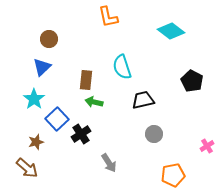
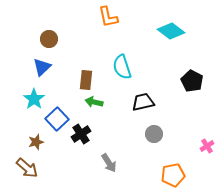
black trapezoid: moved 2 px down
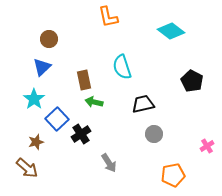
brown rectangle: moved 2 px left; rotated 18 degrees counterclockwise
black trapezoid: moved 2 px down
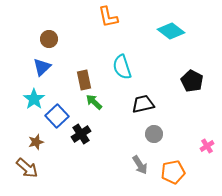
green arrow: rotated 30 degrees clockwise
blue square: moved 3 px up
gray arrow: moved 31 px right, 2 px down
orange pentagon: moved 3 px up
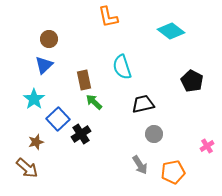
blue triangle: moved 2 px right, 2 px up
blue square: moved 1 px right, 3 px down
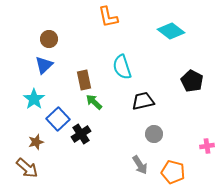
black trapezoid: moved 3 px up
pink cross: rotated 24 degrees clockwise
orange pentagon: rotated 25 degrees clockwise
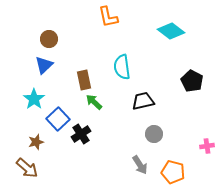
cyan semicircle: rotated 10 degrees clockwise
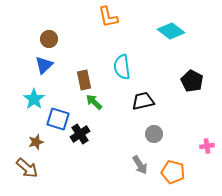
blue square: rotated 30 degrees counterclockwise
black cross: moved 1 px left
